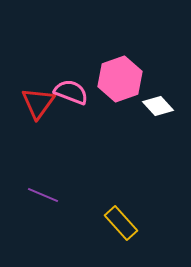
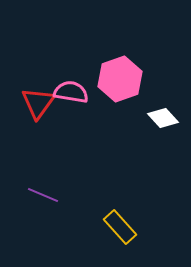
pink semicircle: rotated 12 degrees counterclockwise
white diamond: moved 5 px right, 12 px down
yellow rectangle: moved 1 px left, 4 px down
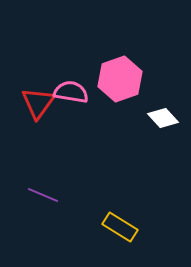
yellow rectangle: rotated 16 degrees counterclockwise
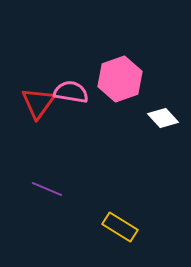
purple line: moved 4 px right, 6 px up
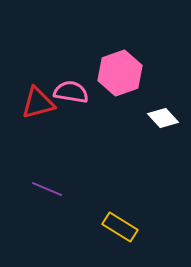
pink hexagon: moved 6 px up
red triangle: rotated 39 degrees clockwise
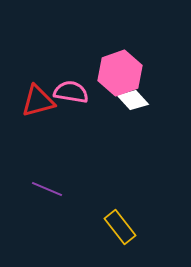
red triangle: moved 2 px up
white diamond: moved 30 px left, 18 px up
yellow rectangle: rotated 20 degrees clockwise
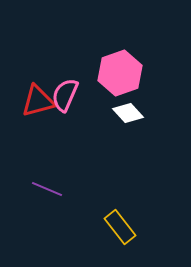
pink semicircle: moved 6 px left, 3 px down; rotated 76 degrees counterclockwise
white diamond: moved 5 px left, 13 px down
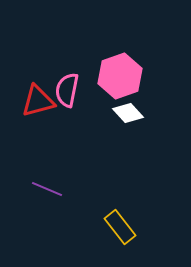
pink hexagon: moved 3 px down
pink semicircle: moved 2 px right, 5 px up; rotated 12 degrees counterclockwise
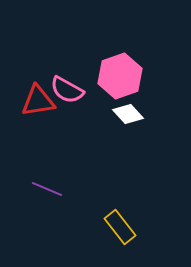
pink semicircle: rotated 72 degrees counterclockwise
red triangle: rotated 6 degrees clockwise
white diamond: moved 1 px down
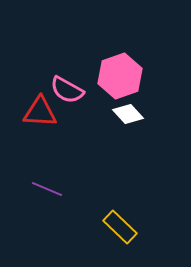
red triangle: moved 2 px right, 11 px down; rotated 12 degrees clockwise
yellow rectangle: rotated 8 degrees counterclockwise
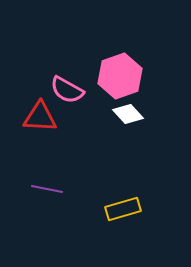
red triangle: moved 5 px down
purple line: rotated 12 degrees counterclockwise
yellow rectangle: moved 3 px right, 18 px up; rotated 60 degrees counterclockwise
